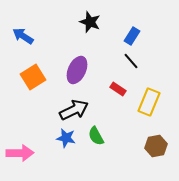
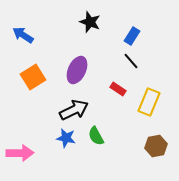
blue arrow: moved 1 px up
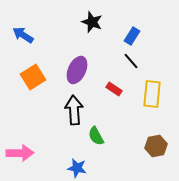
black star: moved 2 px right
red rectangle: moved 4 px left
yellow rectangle: moved 3 px right, 8 px up; rotated 16 degrees counterclockwise
black arrow: rotated 68 degrees counterclockwise
blue star: moved 11 px right, 30 px down
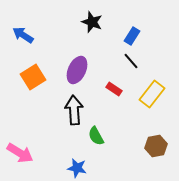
yellow rectangle: rotated 32 degrees clockwise
pink arrow: rotated 32 degrees clockwise
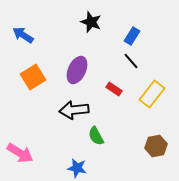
black star: moved 1 px left
black arrow: rotated 92 degrees counterclockwise
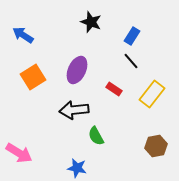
pink arrow: moved 1 px left
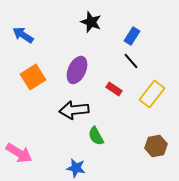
blue star: moved 1 px left
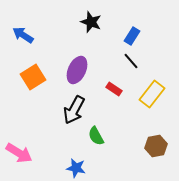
black arrow: rotated 56 degrees counterclockwise
